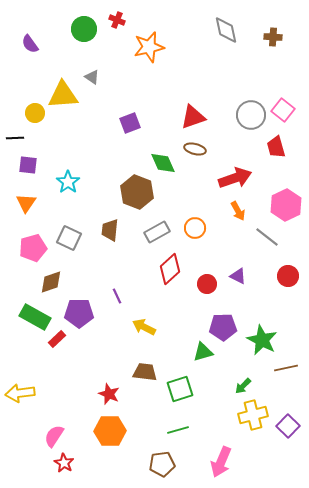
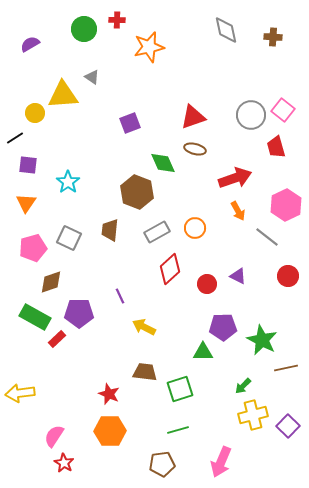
red cross at (117, 20): rotated 21 degrees counterclockwise
purple semicircle at (30, 44): rotated 96 degrees clockwise
black line at (15, 138): rotated 30 degrees counterclockwise
purple line at (117, 296): moved 3 px right
green triangle at (203, 352): rotated 15 degrees clockwise
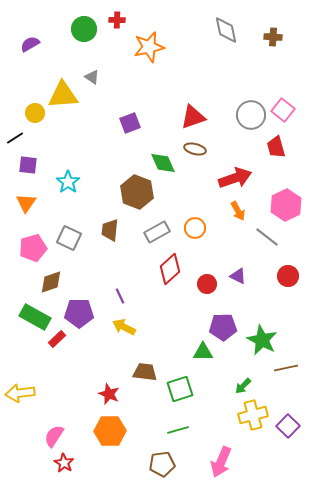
yellow arrow at (144, 327): moved 20 px left
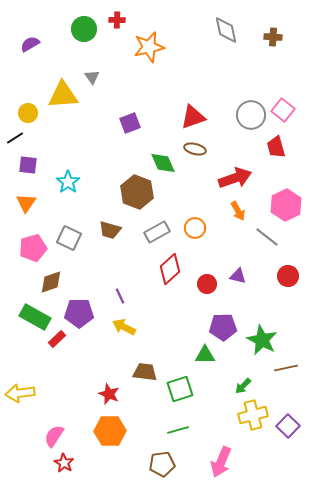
gray triangle at (92, 77): rotated 21 degrees clockwise
yellow circle at (35, 113): moved 7 px left
brown trapezoid at (110, 230): rotated 80 degrees counterclockwise
purple triangle at (238, 276): rotated 12 degrees counterclockwise
green triangle at (203, 352): moved 2 px right, 3 px down
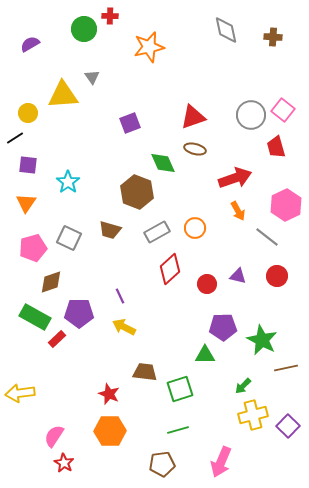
red cross at (117, 20): moved 7 px left, 4 px up
red circle at (288, 276): moved 11 px left
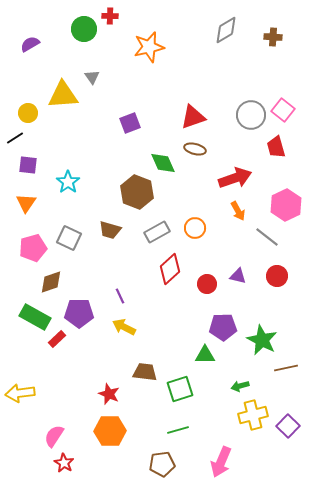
gray diamond at (226, 30): rotated 72 degrees clockwise
green arrow at (243, 386): moved 3 px left; rotated 30 degrees clockwise
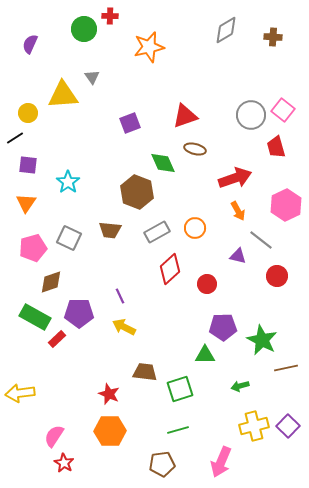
purple semicircle at (30, 44): rotated 36 degrees counterclockwise
red triangle at (193, 117): moved 8 px left, 1 px up
brown trapezoid at (110, 230): rotated 10 degrees counterclockwise
gray line at (267, 237): moved 6 px left, 3 px down
purple triangle at (238, 276): moved 20 px up
yellow cross at (253, 415): moved 1 px right, 11 px down
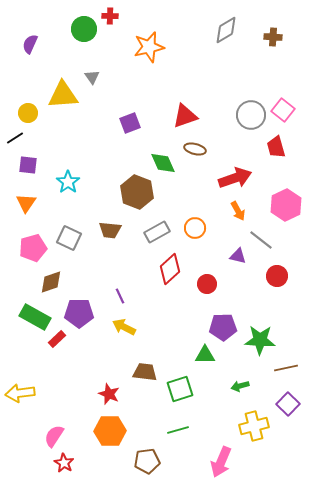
green star at (262, 340): moved 2 px left; rotated 24 degrees counterclockwise
purple square at (288, 426): moved 22 px up
brown pentagon at (162, 464): moved 15 px left, 3 px up
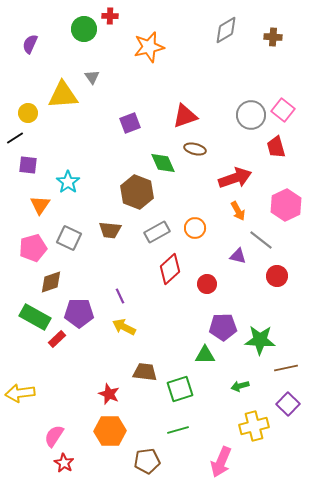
orange triangle at (26, 203): moved 14 px right, 2 px down
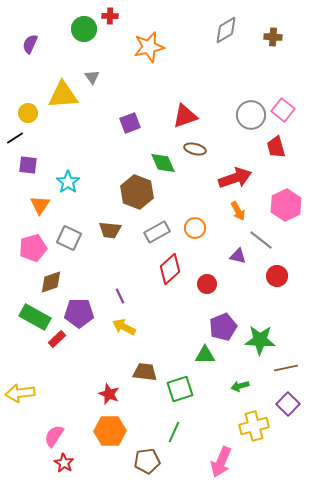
purple pentagon at (223, 327): rotated 20 degrees counterclockwise
green line at (178, 430): moved 4 px left, 2 px down; rotated 50 degrees counterclockwise
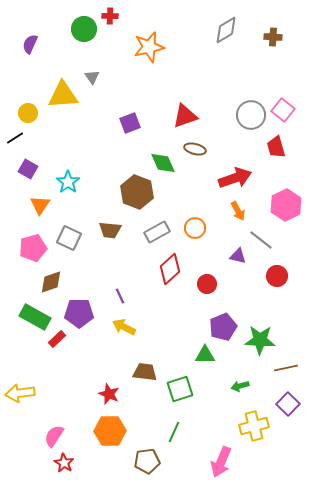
purple square at (28, 165): moved 4 px down; rotated 24 degrees clockwise
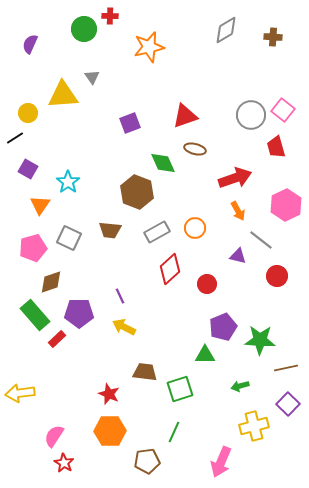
green rectangle at (35, 317): moved 2 px up; rotated 20 degrees clockwise
